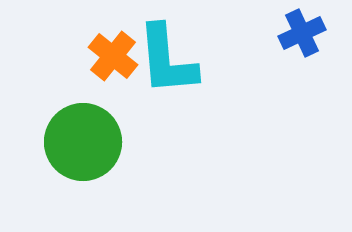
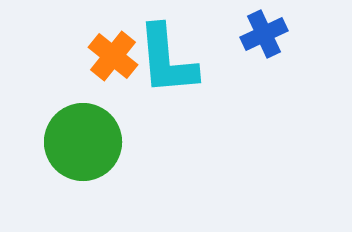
blue cross: moved 38 px left, 1 px down
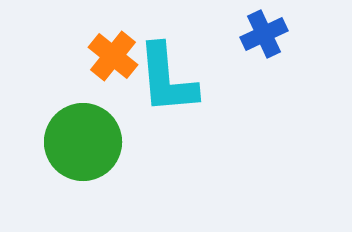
cyan L-shape: moved 19 px down
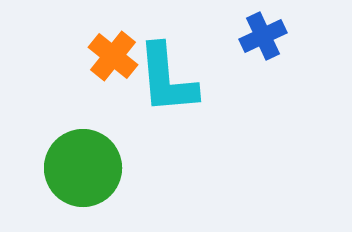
blue cross: moved 1 px left, 2 px down
green circle: moved 26 px down
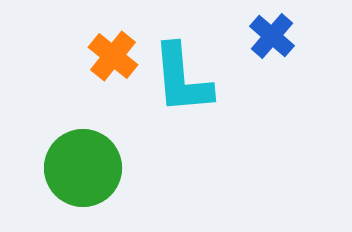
blue cross: moved 9 px right; rotated 24 degrees counterclockwise
cyan L-shape: moved 15 px right
